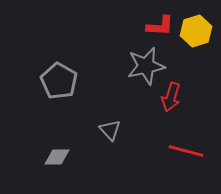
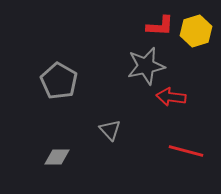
red arrow: rotated 80 degrees clockwise
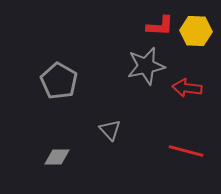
yellow hexagon: rotated 20 degrees clockwise
red arrow: moved 16 px right, 9 px up
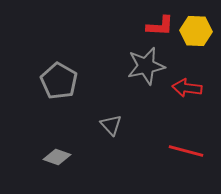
gray triangle: moved 1 px right, 5 px up
gray diamond: rotated 20 degrees clockwise
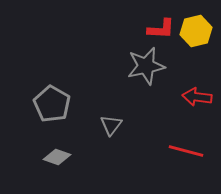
red L-shape: moved 1 px right, 3 px down
yellow hexagon: rotated 16 degrees counterclockwise
gray pentagon: moved 7 px left, 23 px down
red arrow: moved 10 px right, 9 px down
gray triangle: rotated 20 degrees clockwise
